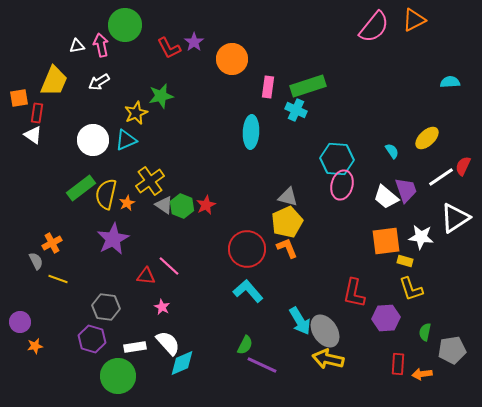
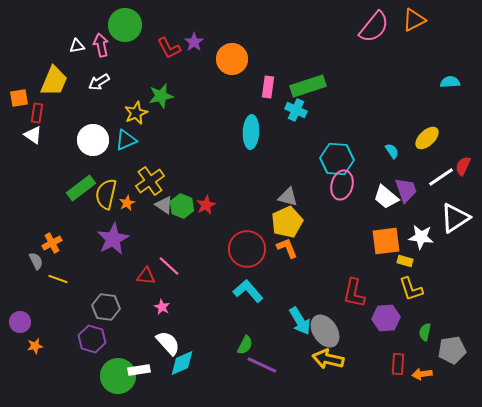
white rectangle at (135, 347): moved 4 px right, 23 px down
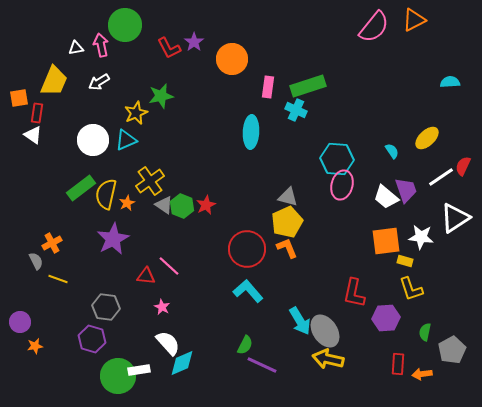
white triangle at (77, 46): moved 1 px left, 2 px down
gray pentagon at (452, 350): rotated 20 degrees counterclockwise
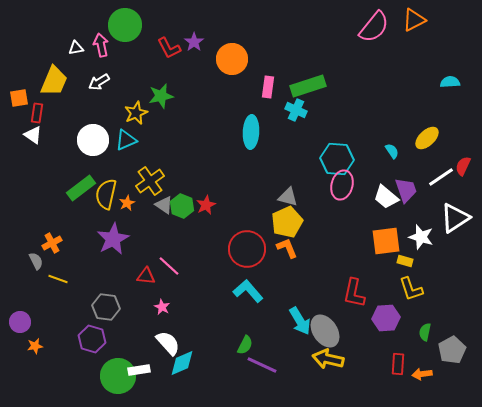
white star at (421, 237): rotated 10 degrees clockwise
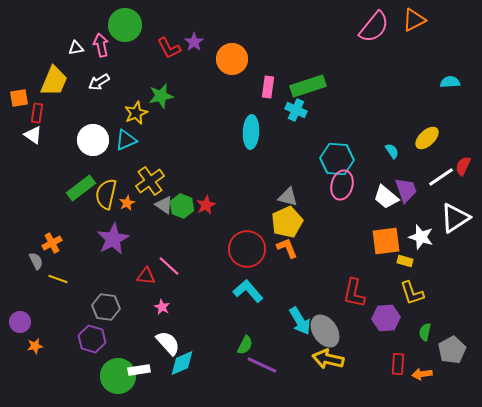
yellow L-shape at (411, 289): moved 1 px right, 4 px down
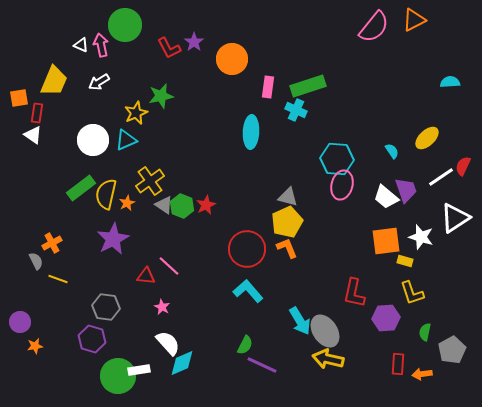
white triangle at (76, 48): moved 5 px right, 3 px up; rotated 35 degrees clockwise
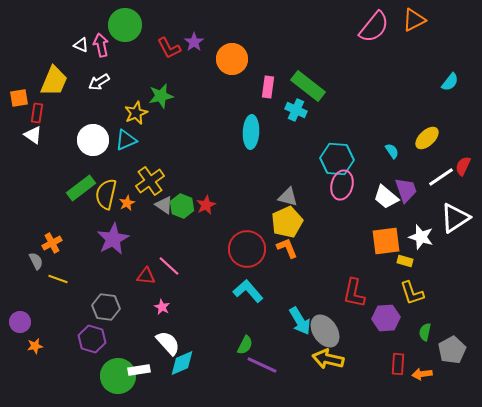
cyan semicircle at (450, 82): rotated 132 degrees clockwise
green rectangle at (308, 86): rotated 56 degrees clockwise
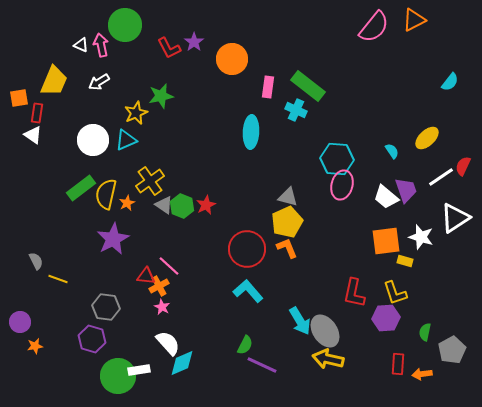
orange cross at (52, 243): moved 107 px right, 43 px down
yellow L-shape at (412, 293): moved 17 px left
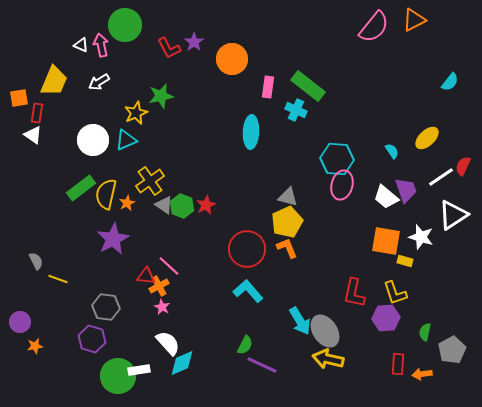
white triangle at (455, 218): moved 2 px left, 3 px up
orange square at (386, 241): rotated 16 degrees clockwise
